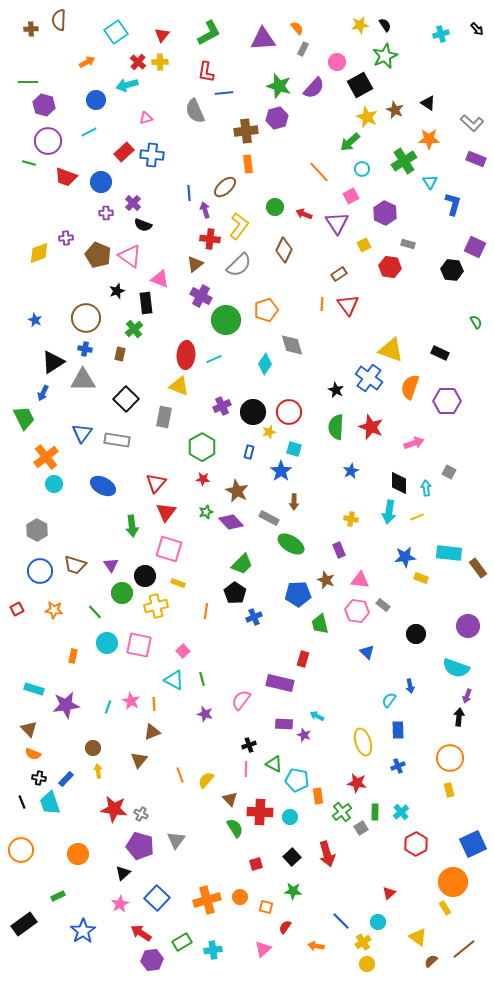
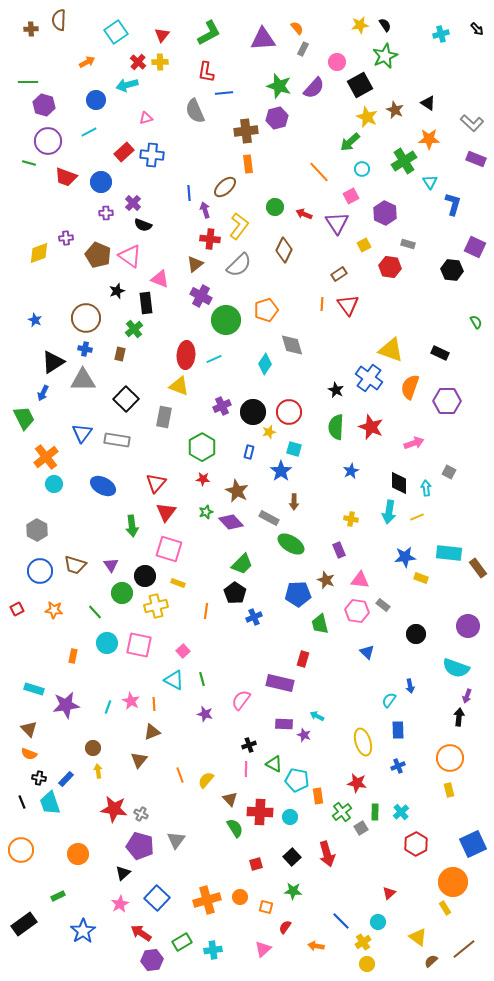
orange semicircle at (33, 754): moved 4 px left
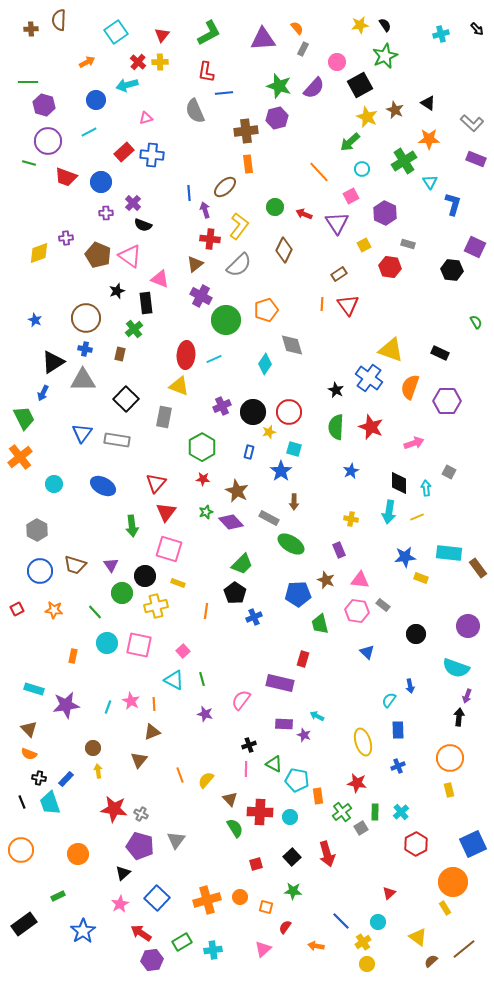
orange cross at (46, 457): moved 26 px left
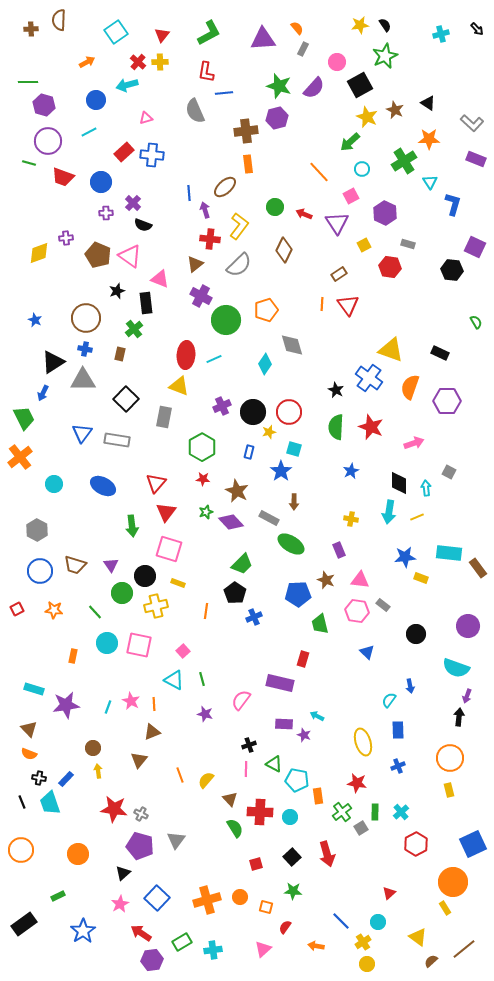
red trapezoid at (66, 177): moved 3 px left
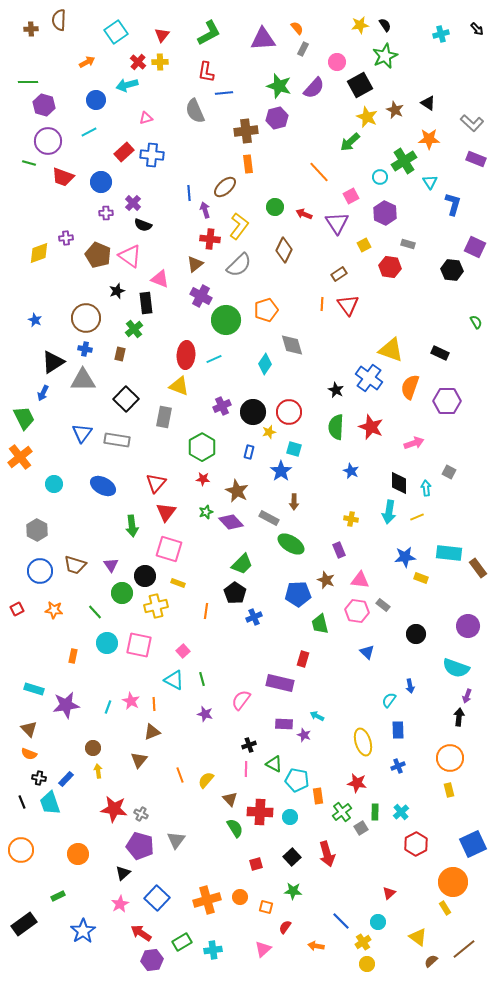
cyan circle at (362, 169): moved 18 px right, 8 px down
blue star at (351, 471): rotated 21 degrees counterclockwise
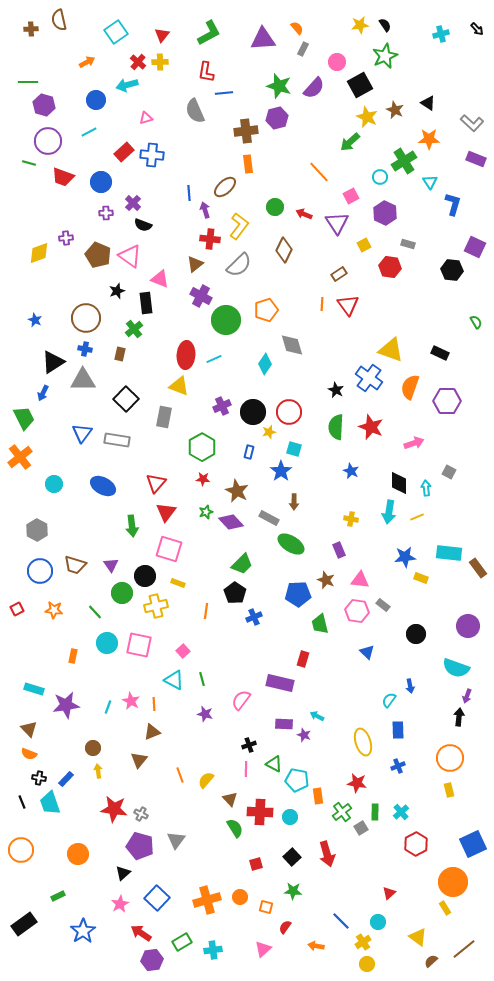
brown semicircle at (59, 20): rotated 15 degrees counterclockwise
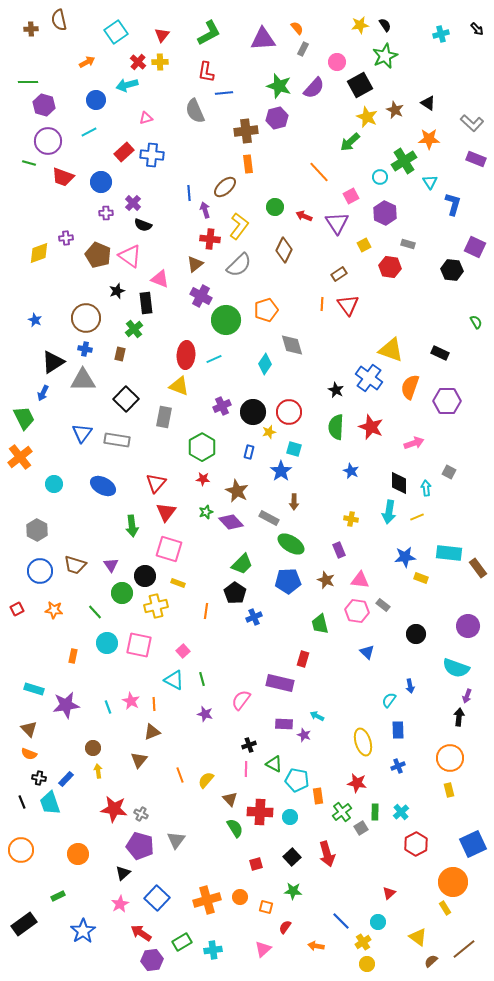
red arrow at (304, 214): moved 2 px down
blue pentagon at (298, 594): moved 10 px left, 13 px up
cyan line at (108, 707): rotated 40 degrees counterclockwise
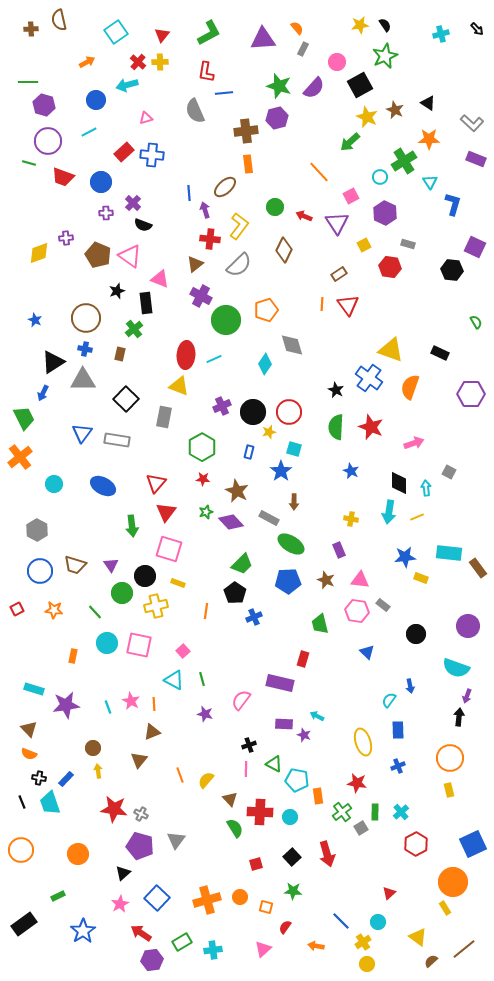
purple hexagon at (447, 401): moved 24 px right, 7 px up
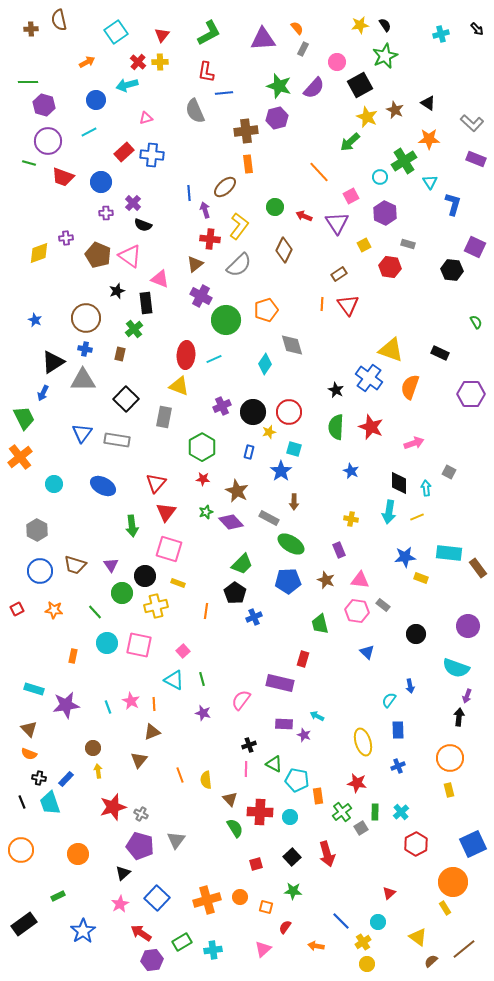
purple star at (205, 714): moved 2 px left, 1 px up
yellow semicircle at (206, 780): rotated 48 degrees counterclockwise
red star at (114, 809): moved 1 px left, 2 px up; rotated 24 degrees counterclockwise
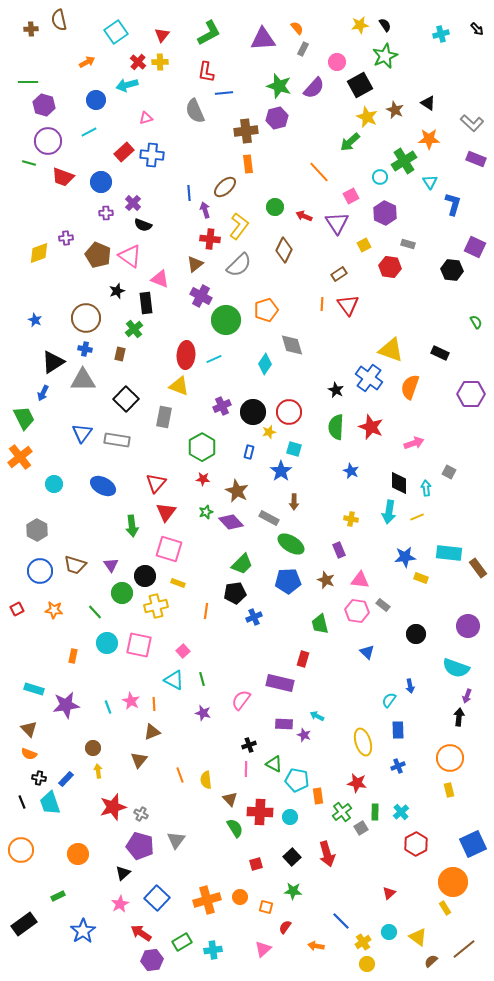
black pentagon at (235, 593): rotated 30 degrees clockwise
cyan circle at (378, 922): moved 11 px right, 10 px down
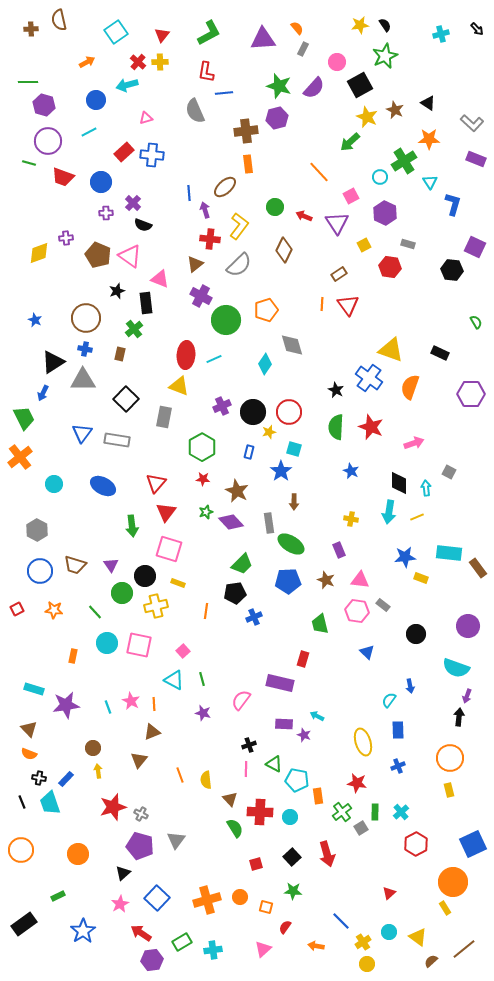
gray rectangle at (269, 518): moved 5 px down; rotated 54 degrees clockwise
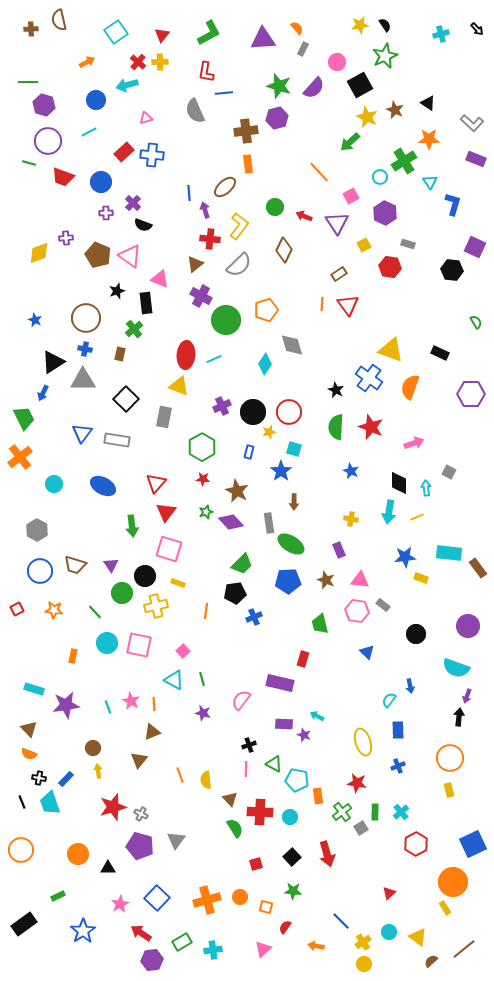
black triangle at (123, 873): moved 15 px left, 5 px up; rotated 42 degrees clockwise
yellow circle at (367, 964): moved 3 px left
